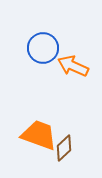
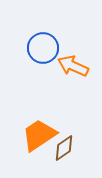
orange trapezoid: rotated 54 degrees counterclockwise
brown diamond: rotated 8 degrees clockwise
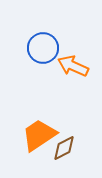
brown diamond: rotated 8 degrees clockwise
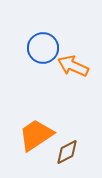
orange trapezoid: moved 3 px left
brown diamond: moved 3 px right, 4 px down
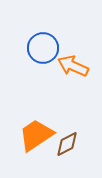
brown diamond: moved 8 px up
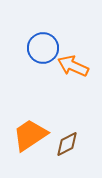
orange trapezoid: moved 6 px left
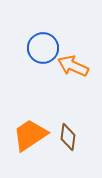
brown diamond: moved 1 px right, 7 px up; rotated 56 degrees counterclockwise
